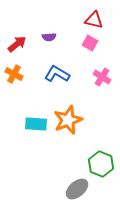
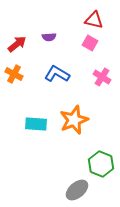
orange star: moved 6 px right
gray ellipse: moved 1 px down
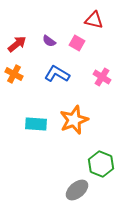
purple semicircle: moved 4 px down; rotated 40 degrees clockwise
pink square: moved 13 px left
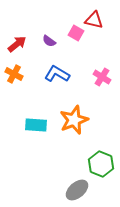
pink square: moved 1 px left, 10 px up
cyan rectangle: moved 1 px down
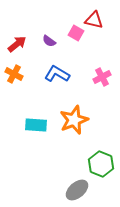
pink cross: rotated 30 degrees clockwise
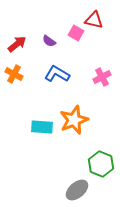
cyan rectangle: moved 6 px right, 2 px down
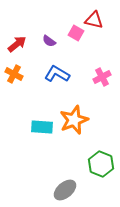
gray ellipse: moved 12 px left
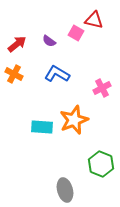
pink cross: moved 11 px down
gray ellipse: rotated 65 degrees counterclockwise
